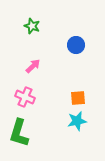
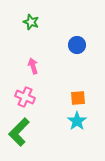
green star: moved 1 px left, 4 px up
blue circle: moved 1 px right
pink arrow: rotated 63 degrees counterclockwise
cyan star: rotated 24 degrees counterclockwise
green L-shape: moved 1 px up; rotated 28 degrees clockwise
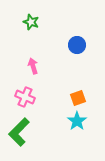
orange square: rotated 14 degrees counterclockwise
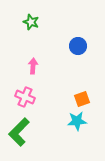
blue circle: moved 1 px right, 1 px down
pink arrow: rotated 21 degrees clockwise
orange square: moved 4 px right, 1 px down
cyan star: rotated 30 degrees clockwise
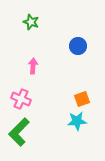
pink cross: moved 4 px left, 2 px down
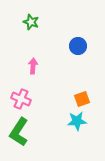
green L-shape: rotated 12 degrees counterclockwise
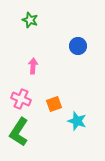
green star: moved 1 px left, 2 px up
orange square: moved 28 px left, 5 px down
cyan star: rotated 24 degrees clockwise
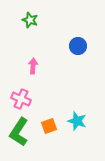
orange square: moved 5 px left, 22 px down
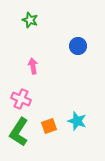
pink arrow: rotated 14 degrees counterclockwise
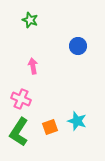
orange square: moved 1 px right, 1 px down
